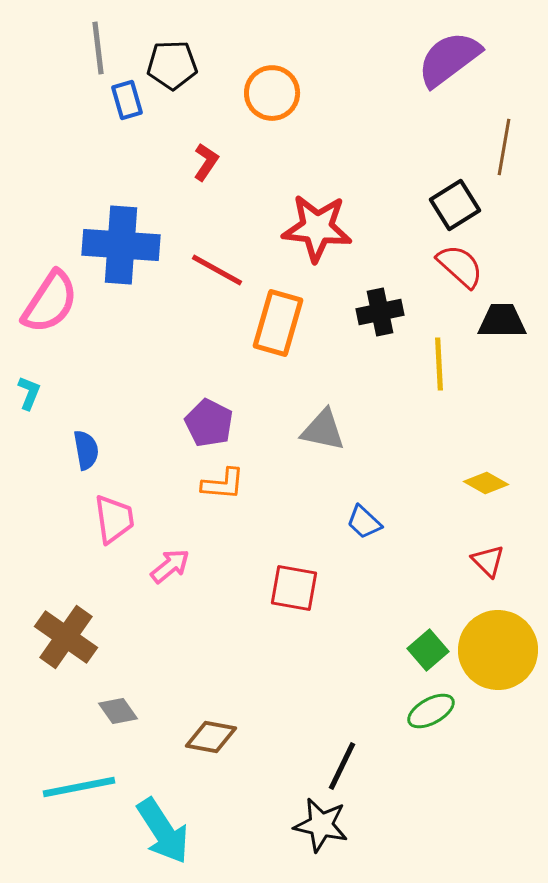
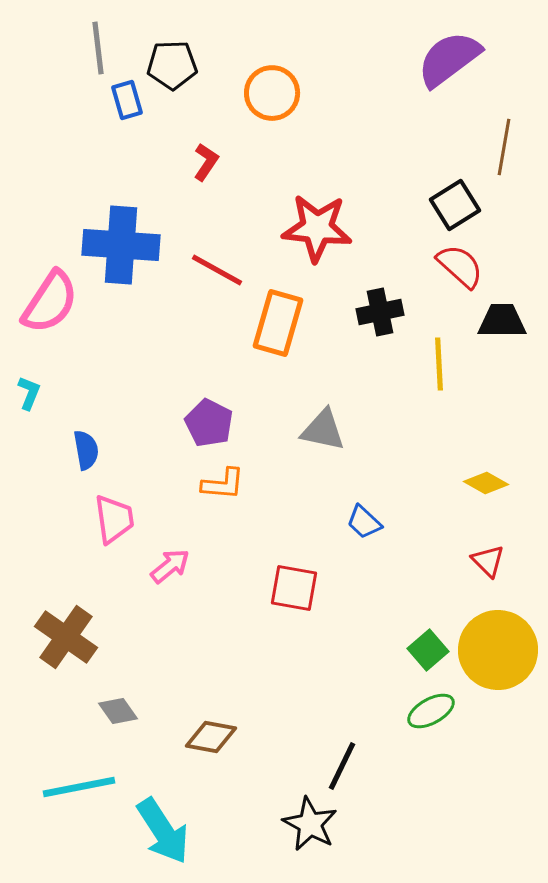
black star: moved 11 px left, 1 px up; rotated 16 degrees clockwise
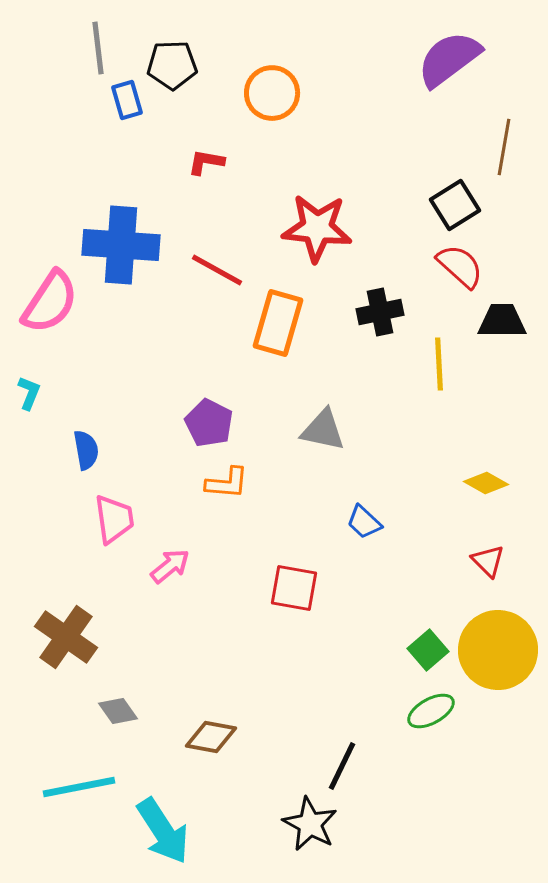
red L-shape: rotated 114 degrees counterclockwise
orange L-shape: moved 4 px right, 1 px up
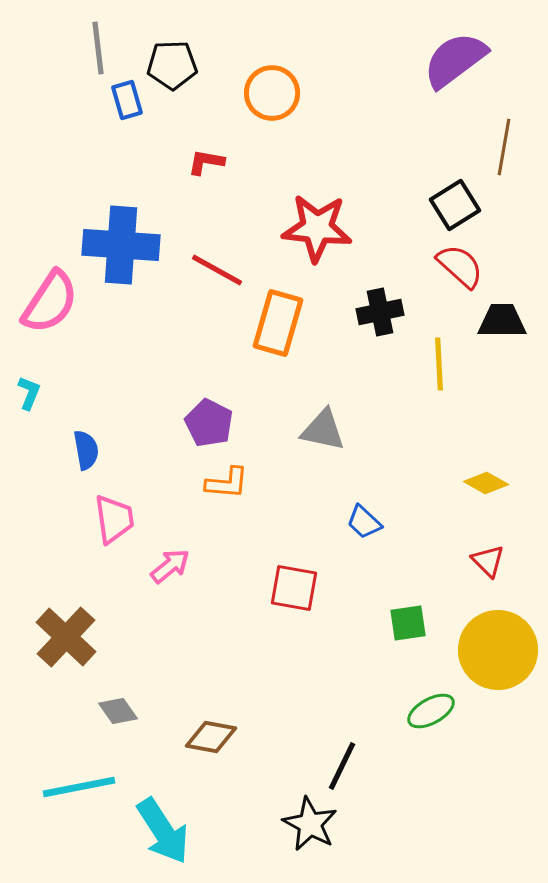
purple semicircle: moved 6 px right, 1 px down
brown cross: rotated 8 degrees clockwise
green square: moved 20 px left, 27 px up; rotated 33 degrees clockwise
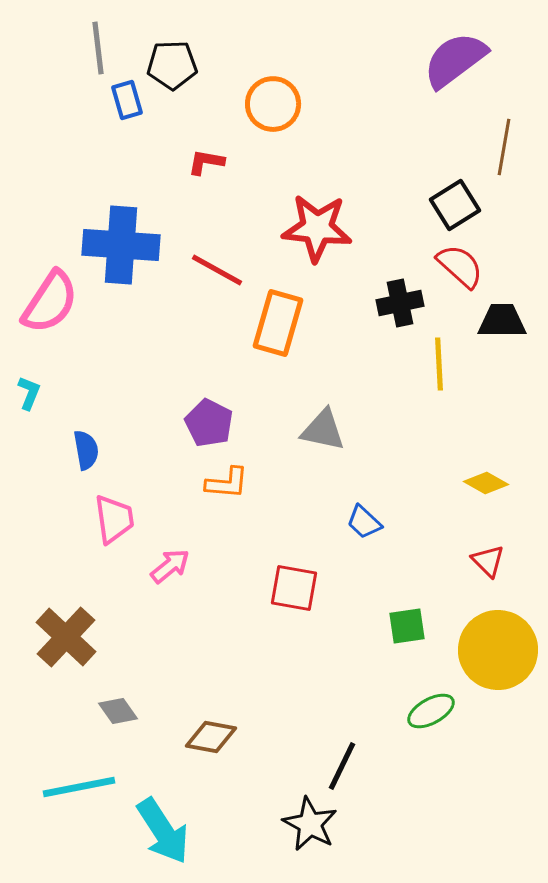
orange circle: moved 1 px right, 11 px down
black cross: moved 20 px right, 9 px up
green square: moved 1 px left, 3 px down
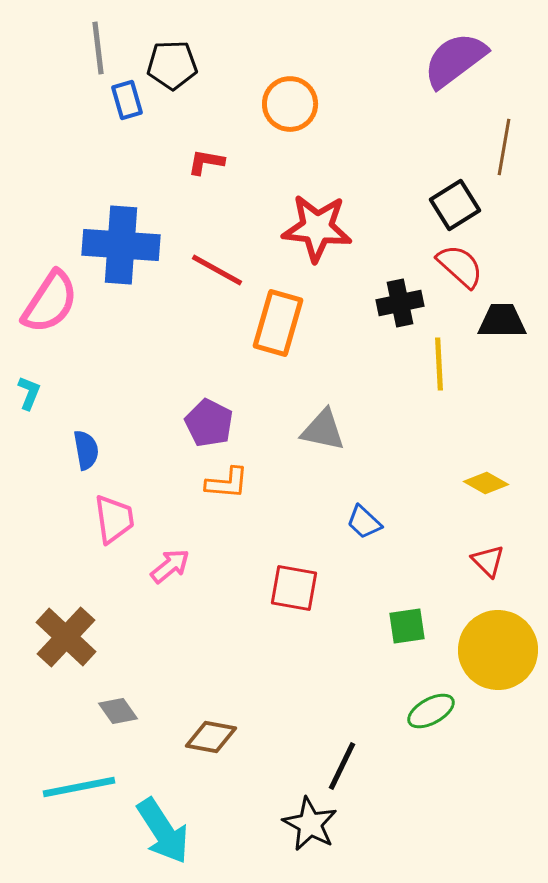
orange circle: moved 17 px right
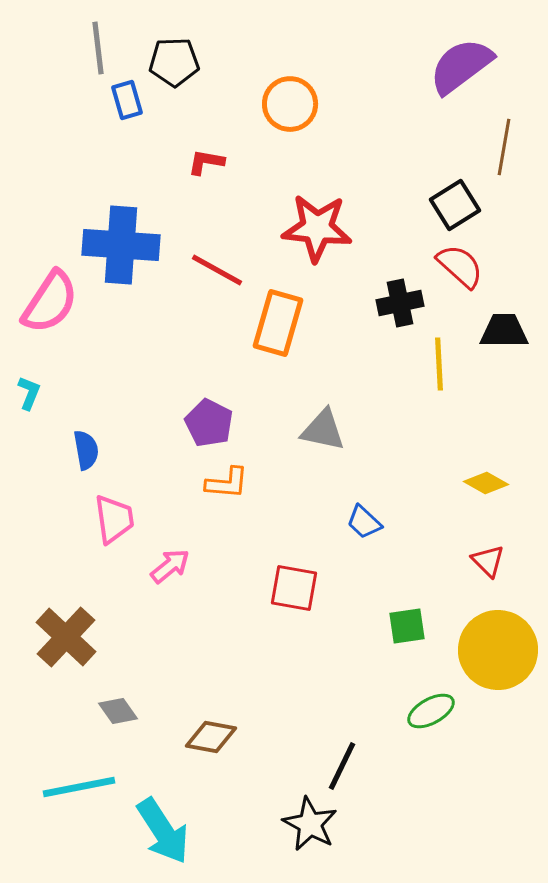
purple semicircle: moved 6 px right, 6 px down
black pentagon: moved 2 px right, 3 px up
black trapezoid: moved 2 px right, 10 px down
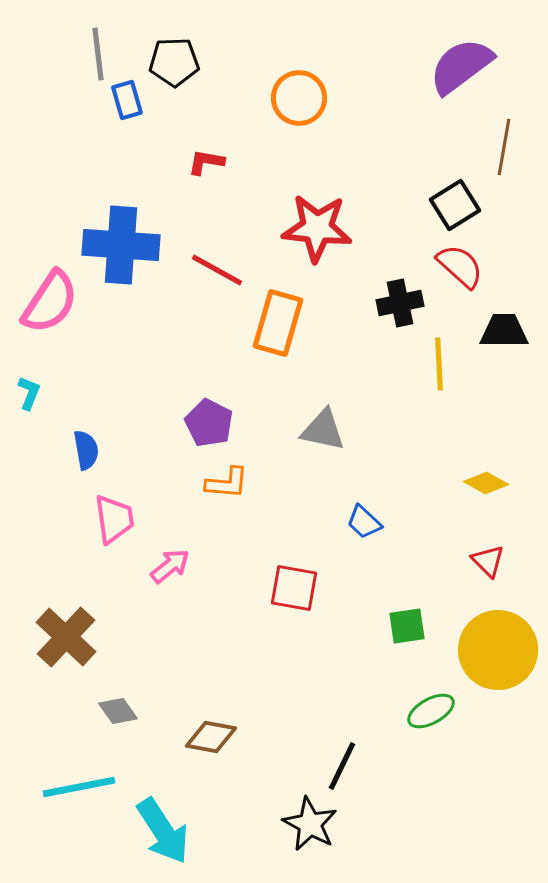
gray line: moved 6 px down
orange circle: moved 9 px right, 6 px up
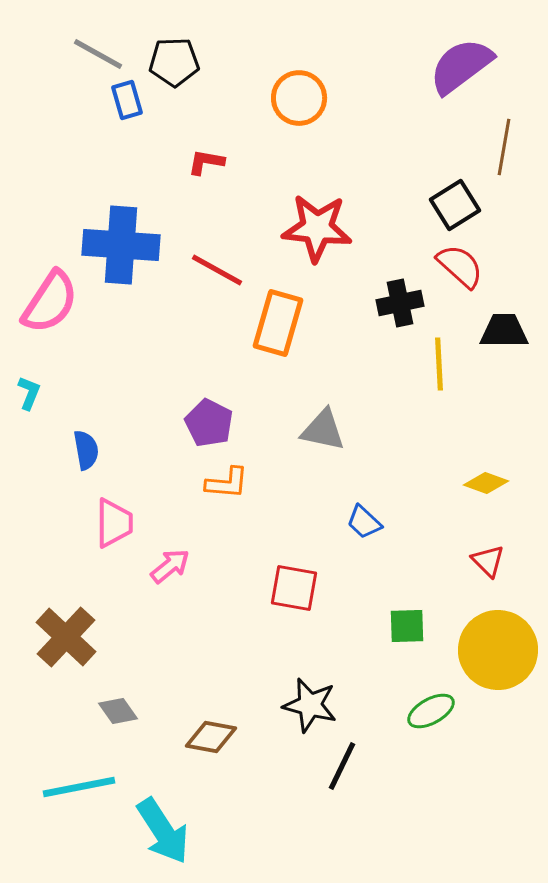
gray line: rotated 54 degrees counterclockwise
yellow diamond: rotated 9 degrees counterclockwise
pink trapezoid: moved 4 px down; rotated 8 degrees clockwise
green square: rotated 6 degrees clockwise
black star: moved 119 px up; rotated 14 degrees counterclockwise
